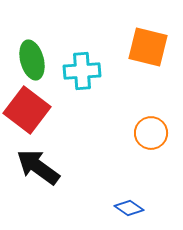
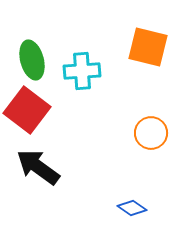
blue diamond: moved 3 px right
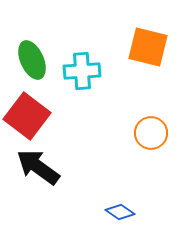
green ellipse: rotated 9 degrees counterclockwise
red square: moved 6 px down
blue diamond: moved 12 px left, 4 px down
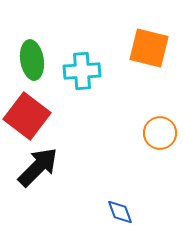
orange square: moved 1 px right, 1 px down
green ellipse: rotated 15 degrees clockwise
orange circle: moved 9 px right
black arrow: rotated 99 degrees clockwise
blue diamond: rotated 36 degrees clockwise
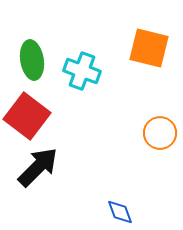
cyan cross: rotated 24 degrees clockwise
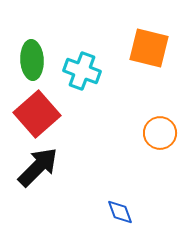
green ellipse: rotated 6 degrees clockwise
red square: moved 10 px right, 2 px up; rotated 12 degrees clockwise
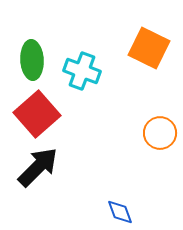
orange square: rotated 12 degrees clockwise
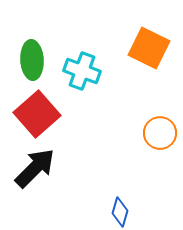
black arrow: moved 3 px left, 1 px down
blue diamond: rotated 36 degrees clockwise
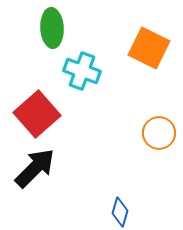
green ellipse: moved 20 px right, 32 px up
orange circle: moved 1 px left
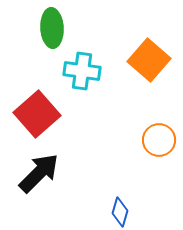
orange square: moved 12 px down; rotated 15 degrees clockwise
cyan cross: rotated 12 degrees counterclockwise
orange circle: moved 7 px down
black arrow: moved 4 px right, 5 px down
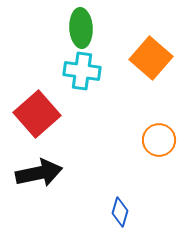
green ellipse: moved 29 px right
orange square: moved 2 px right, 2 px up
black arrow: rotated 33 degrees clockwise
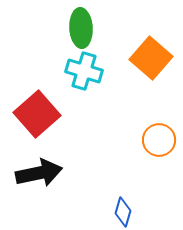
cyan cross: moved 2 px right; rotated 9 degrees clockwise
blue diamond: moved 3 px right
